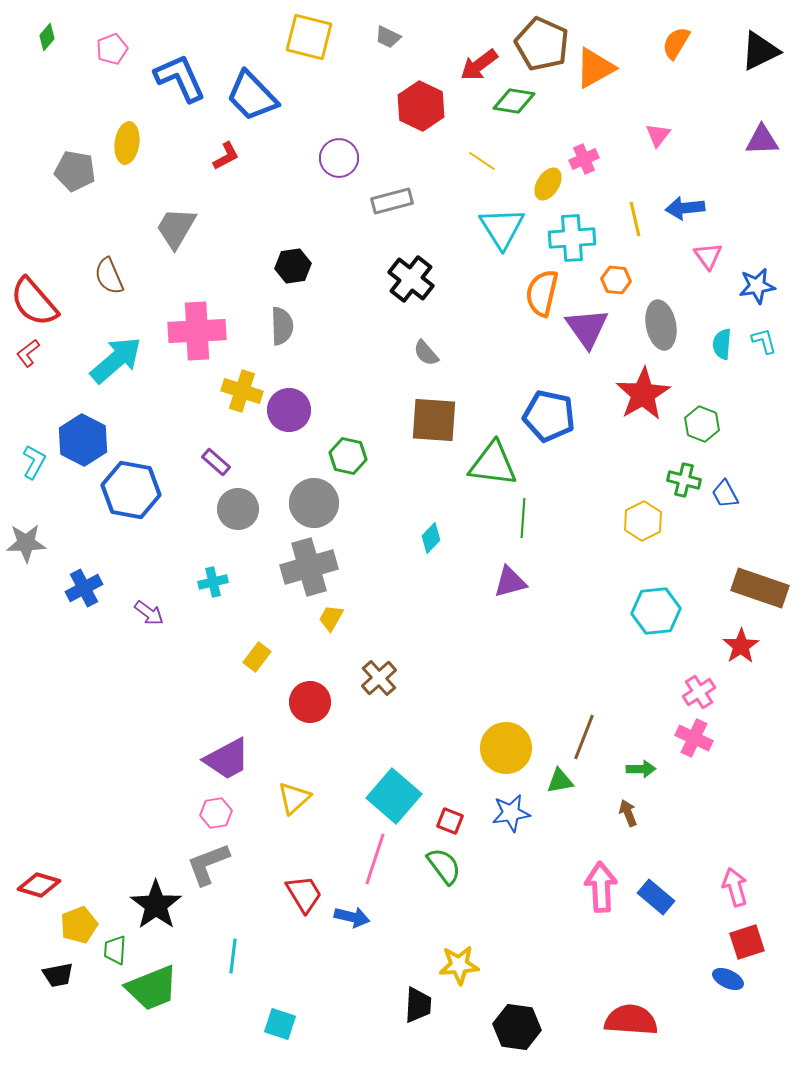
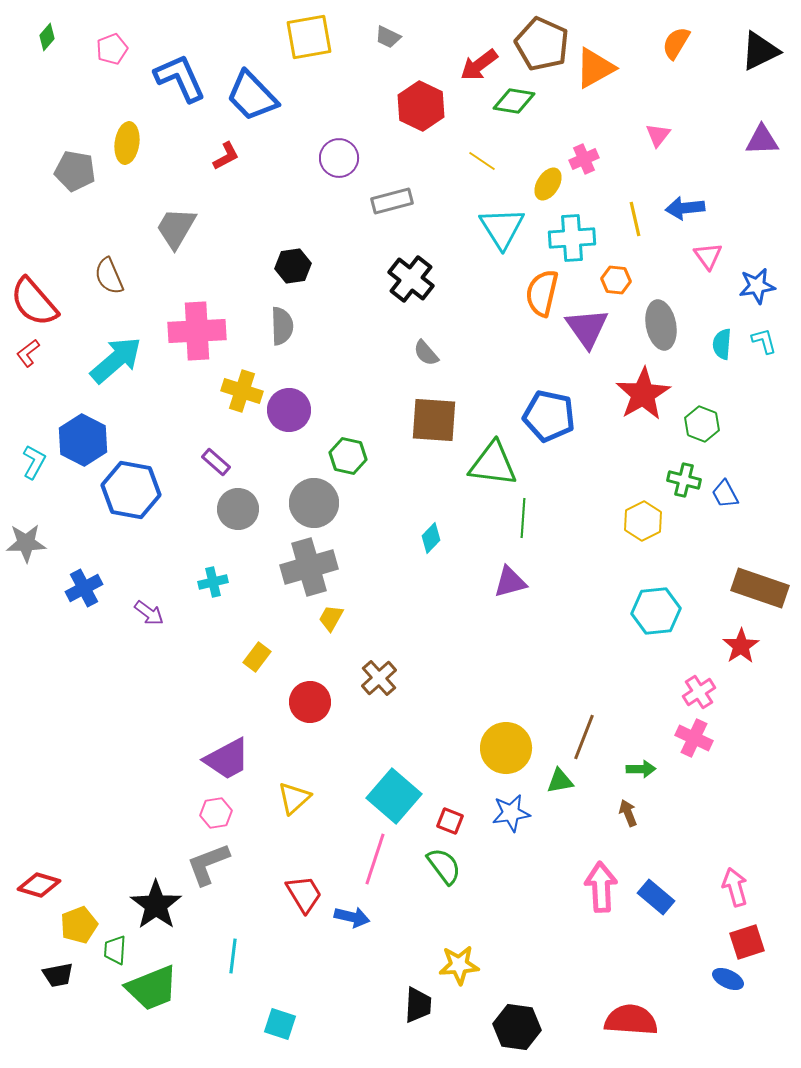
yellow square at (309, 37): rotated 24 degrees counterclockwise
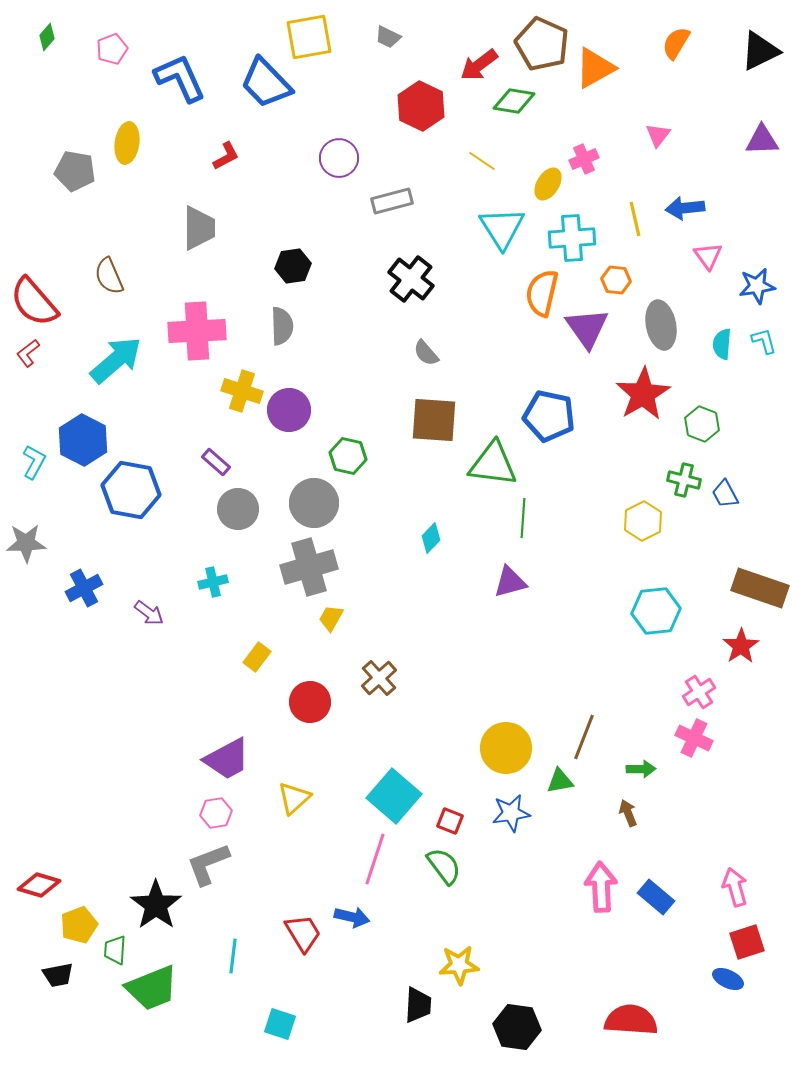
blue trapezoid at (252, 96): moved 14 px right, 13 px up
gray trapezoid at (176, 228): moved 23 px right; rotated 150 degrees clockwise
red trapezoid at (304, 894): moved 1 px left, 39 px down
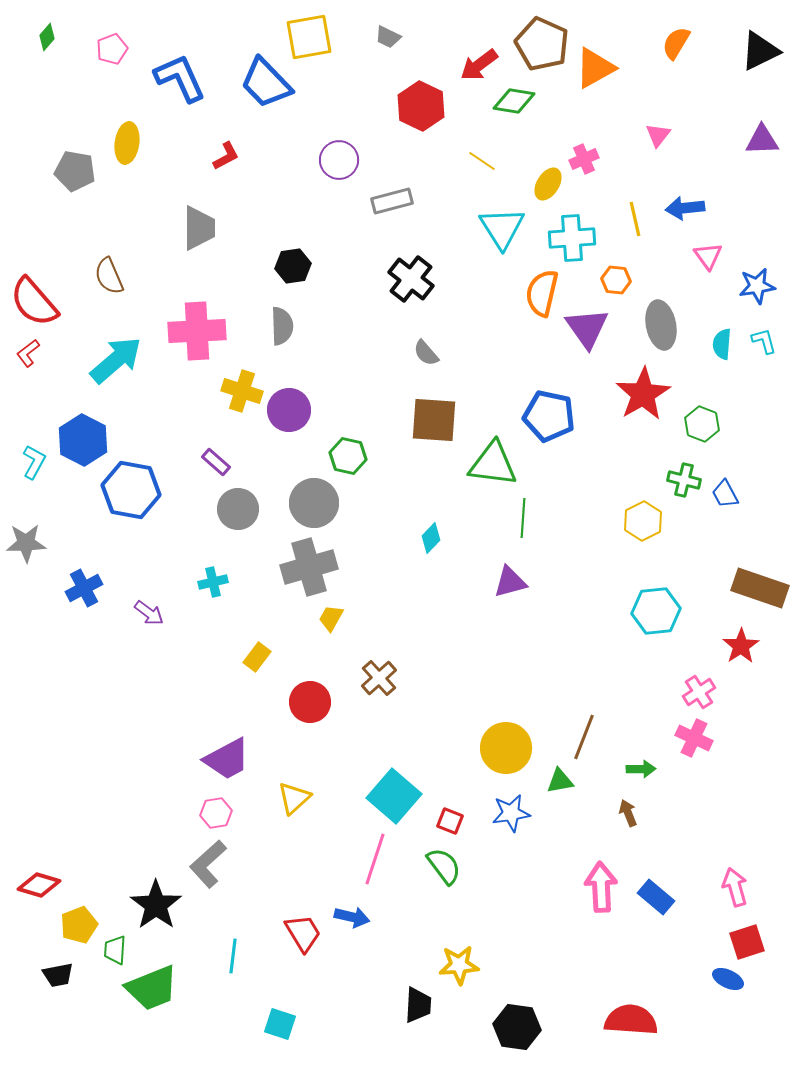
purple circle at (339, 158): moved 2 px down
gray L-shape at (208, 864): rotated 21 degrees counterclockwise
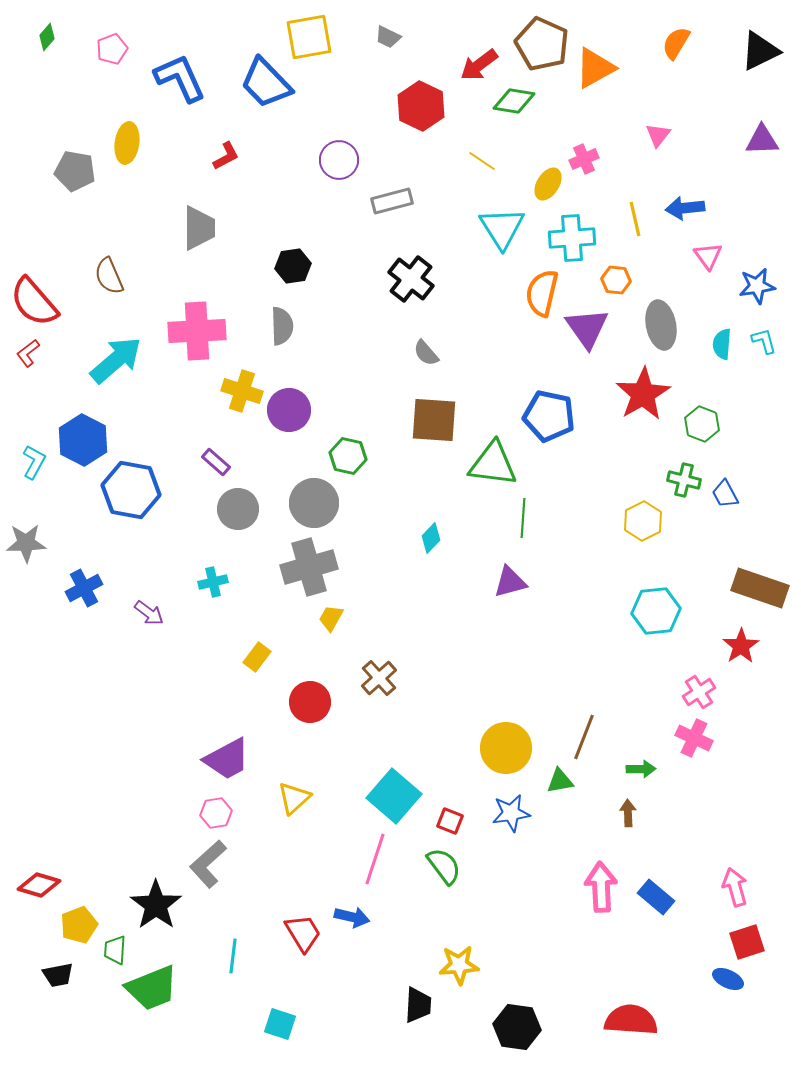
brown arrow at (628, 813): rotated 20 degrees clockwise
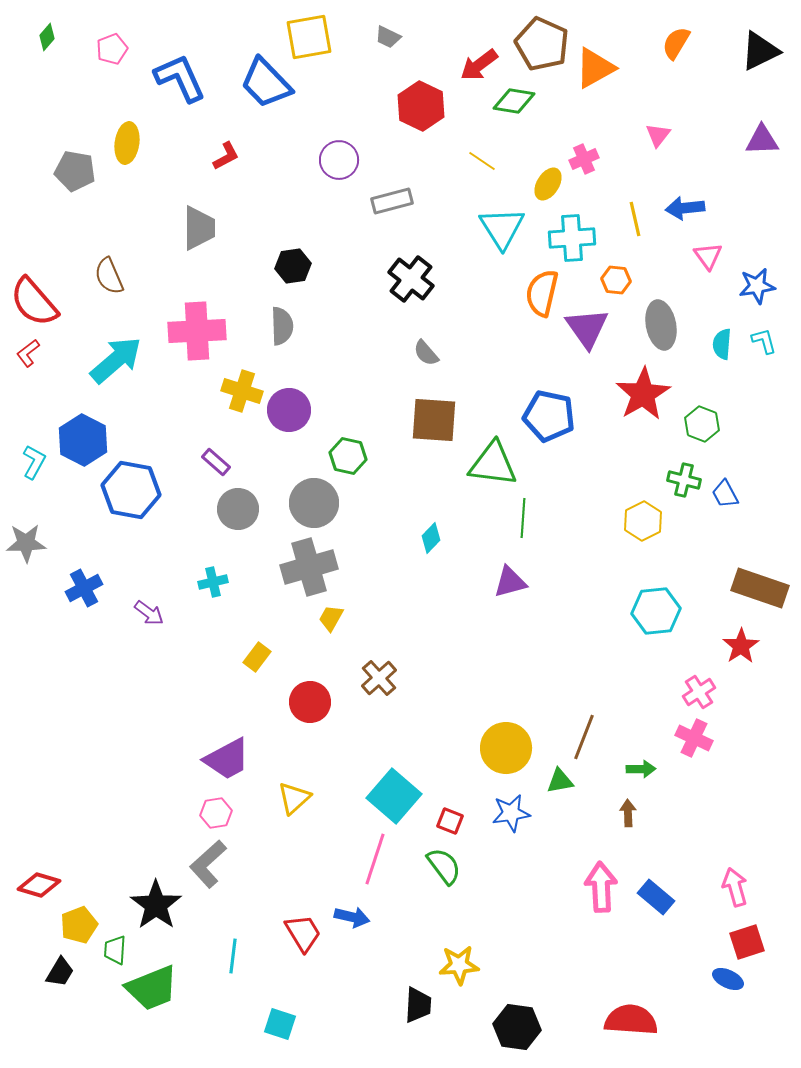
black trapezoid at (58, 975): moved 2 px right, 3 px up; rotated 48 degrees counterclockwise
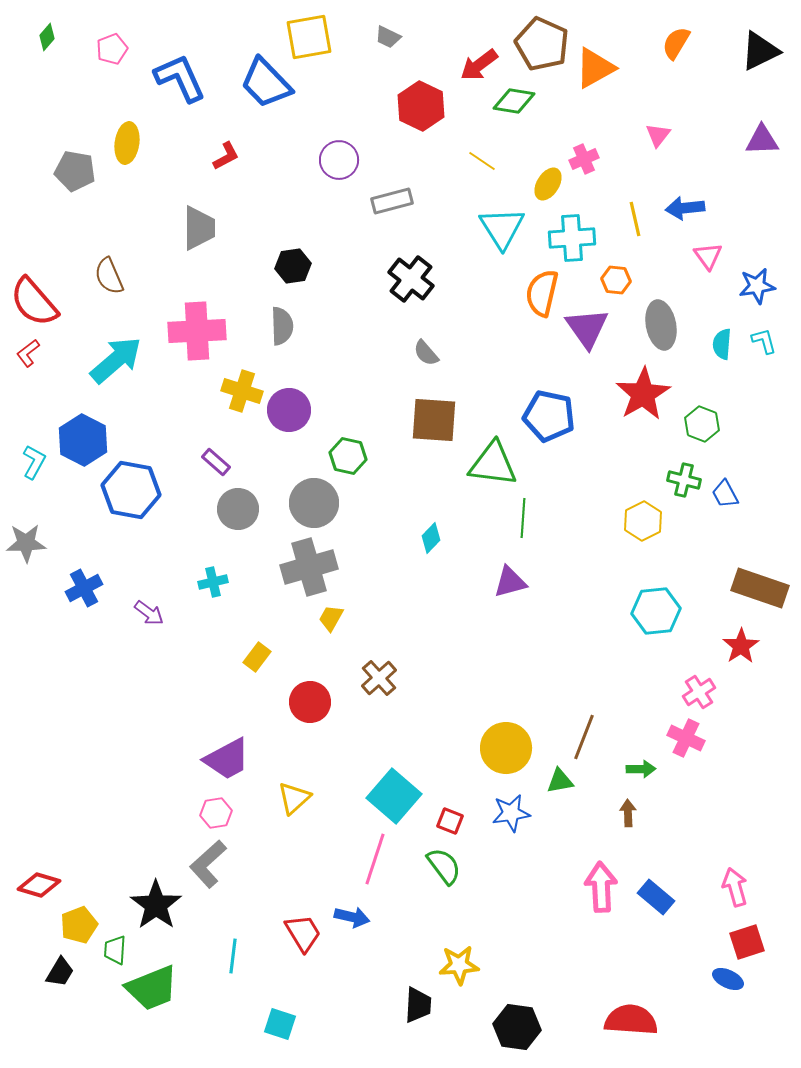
pink cross at (694, 738): moved 8 px left
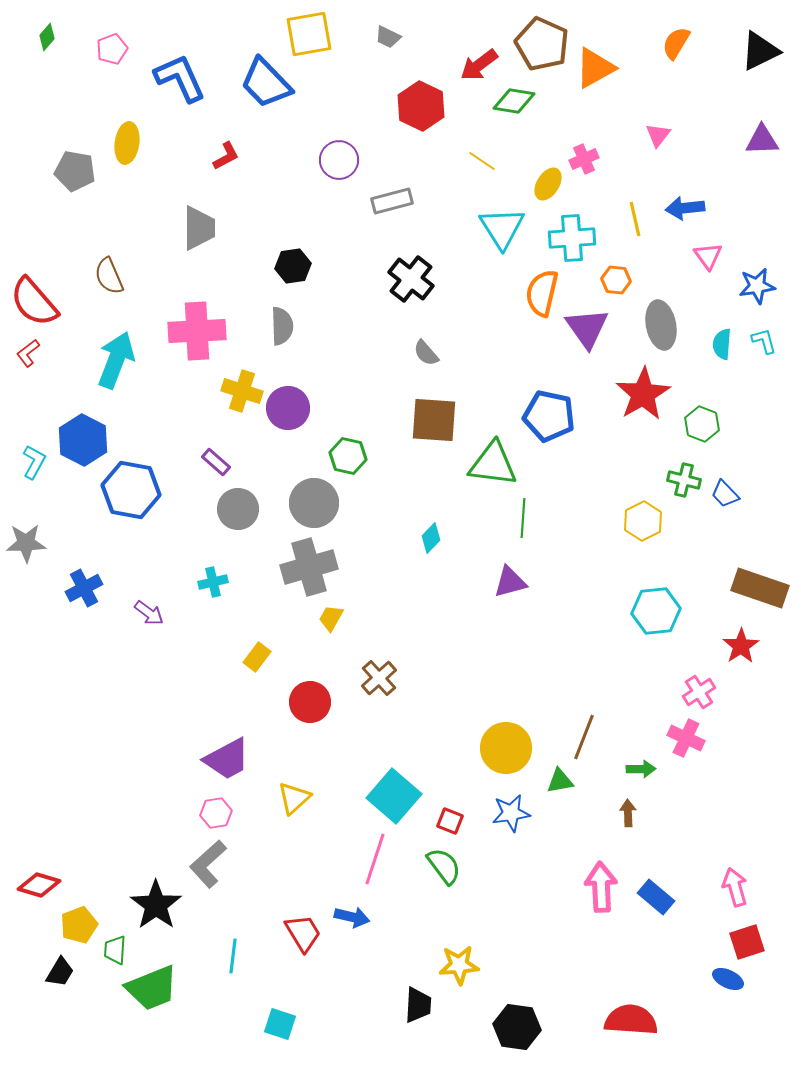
yellow square at (309, 37): moved 3 px up
cyan arrow at (116, 360): rotated 28 degrees counterclockwise
purple circle at (289, 410): moved 1 px left, 2 px up
blue trapezoid at (725, 494): rotated 16 degrees counterclockwise
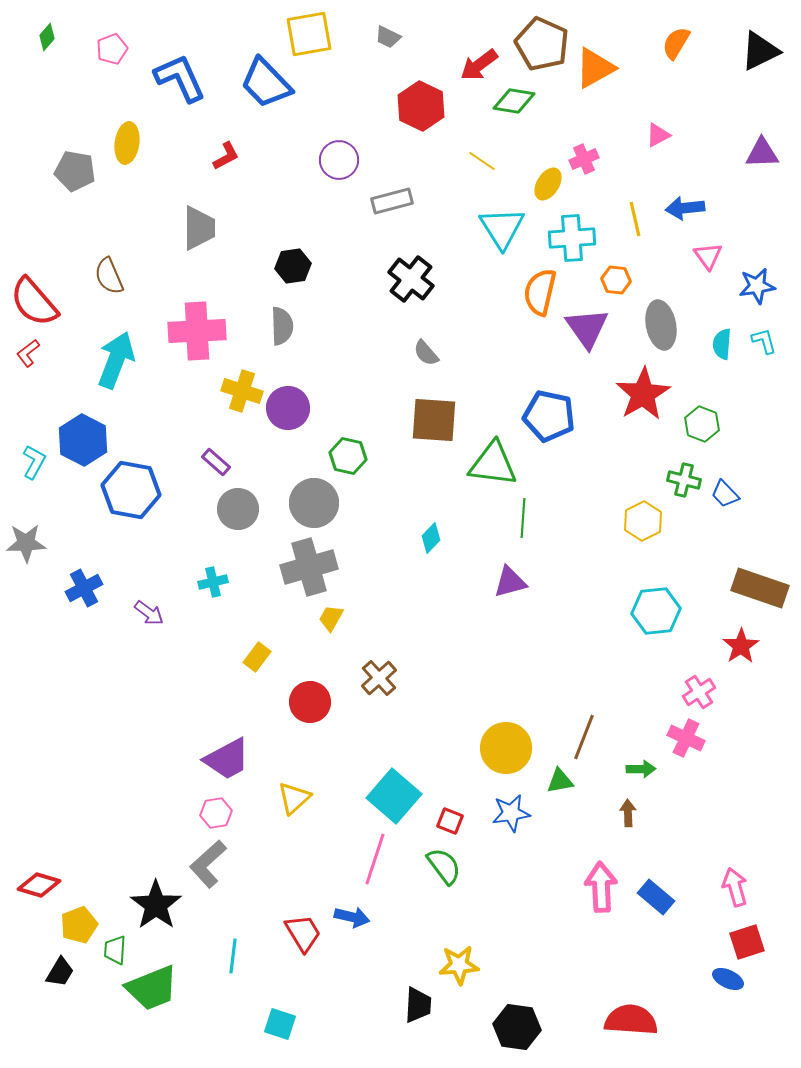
pink triangle at (658, 135): rotated 24 degrees clockwise
purple triangle at (762, 140): moved 13 px down
orange semicircle at (542, 293): moved 2 px left, 1 px up
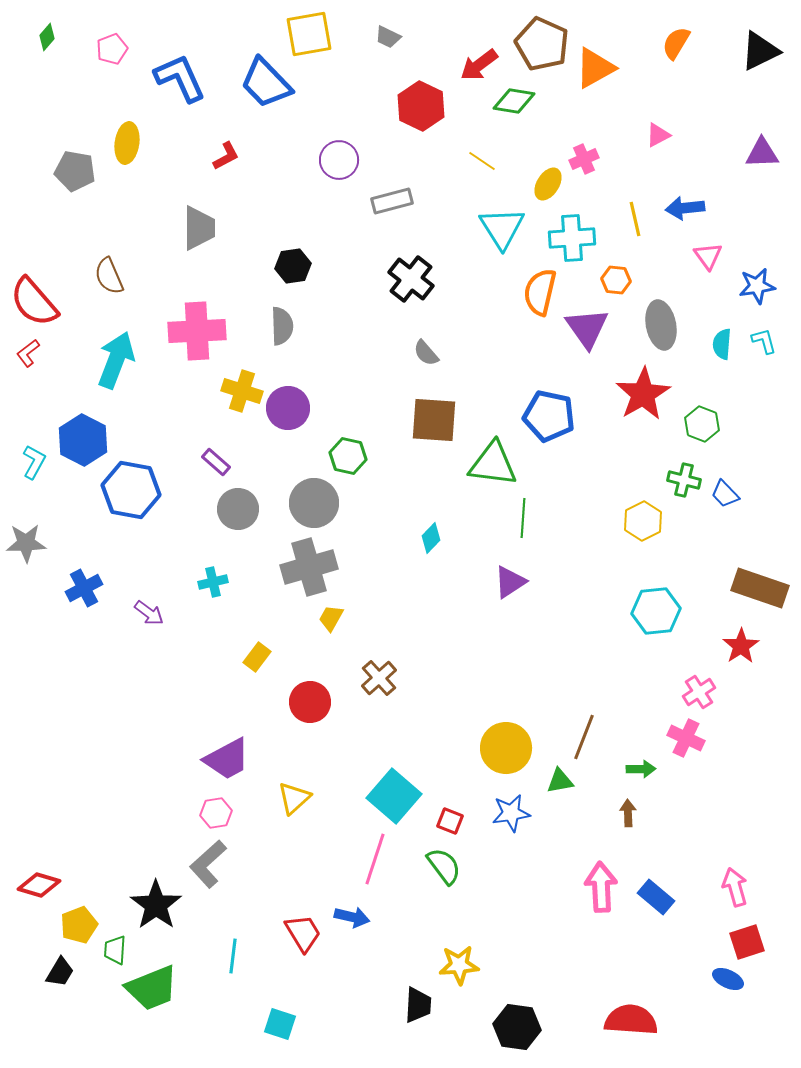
purple triangle at (510, 582): rotated 18 degrees counterclockwise
